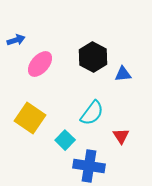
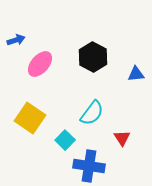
blue triangle: moved 13 px right
red triangle: moved 1 px right, 2 px down
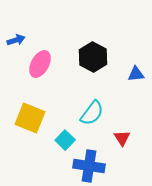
pink ellipse: rotated 12 degrees counterclockwise
yellow square: rotated 12 degrees counterclockwise
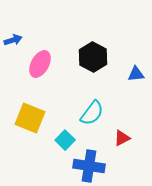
blue arrow: moved 3 px left
red triangle: rotated 36 degrees clockwise
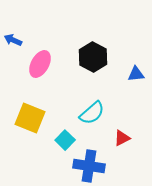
blue arrow: rotated 138 degrees counterclockwise
cyan semicircle: rotated 12 degrees clockwise
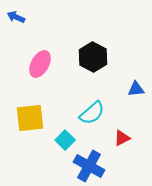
blue arrow: moved 3 px right, 23 px up
blue triangle: moved 15 px down
yellow square: rotated 28 degrees counterclockwise
blue cross: rotated 20 degrees clockwise
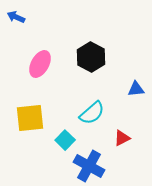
black hexagon: moved 2 px left
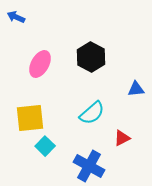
cyan square: moved 20 px left, 6 px down
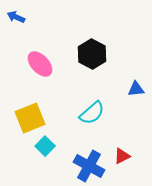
black hexagon: moved 1 px right, 3 px up
pink ellipse: rotated 72 degrees counterclockwise
yellow square: rotated 16 degrees counterclockwise
red triangle: moved 18 px down
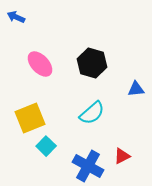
black hexagon: moved 9 px down; rotated 12 degrees counterclockwise
cyan square: moved 1 px right
blue cross: moved 1 px left
